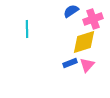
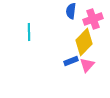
blue semicircle: rotated 49 degrees counterclockwise
cyan line: moved 2 px right, 3 px down
yellow diamond: rotated 28 degrees counterclockwise
blue rectangle: moved 1 px right, 2 px up
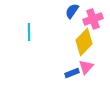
blue semicircle: moved 1 px right; rotated 28 degrees clockwise
blue rectangle: moved 1 px right, 12 px down
pink triangle: moved 1 px left, 2 px down
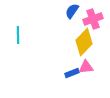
cyan line: moved 11 px left, 3 px down
pink triangle: rotated 42 degrees clockwise
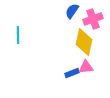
yellow diamond: rotated 32 degrees counterclockwise
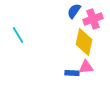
blue semicircle: moved 2 px right
cyan line: rotated 30 degrees counterclockwise
blue rectangle: rotated 24 degrees clockwise
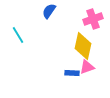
blue semicircle: moved 25 px left
yellow diamond: moved 1 px left, 4 px down
pink triangle: moved 1 px right; rotated 14 degrees counterclockwise
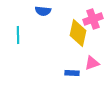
blue semicircle: moved 6 px left; rotated 119 degrees counterclockwise
cyan line: rotated 30 degrees clockwise
yellow diamond: moved 5 px left, 13 px up
pink triangle: moved 5 px right, 4 px up
